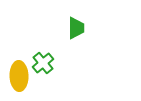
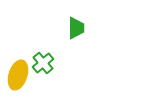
yellow ellipse: moved 1 px left, 1 px up; rotated 20 degrees clockwise
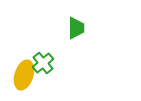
yellow ellipse: moved 6 px right
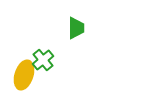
green cross: moved 3 px up
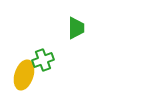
green cross: rotated 20 degrees clockwise
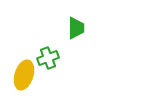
green cross: moved 5 px right, 2 px up
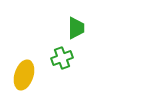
green cross: moved 14 px right
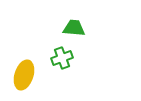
green trapezoid: moved 2 px left; rotated 85 degrees counterclockwise
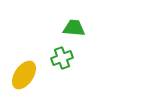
yellow ellipse: rotated 16 degrees clockwise
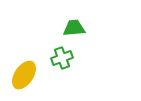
green trapezoid: rotated 10 degrees counterclockwise
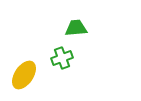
green trapezoid: moved 2 px right
